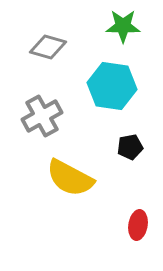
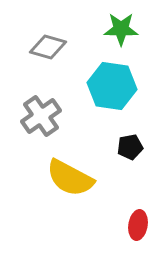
green star: moved 2 px left, 3 px down
gray cross: moved 1 px left; rotated 6 degrees counterclockwise
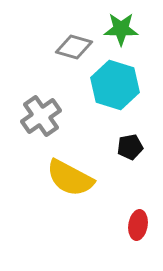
gray diamond: moved 26 px right
cyan hexagon: moved 3 px right, 1 px up; rotated 9 degrees clockwise
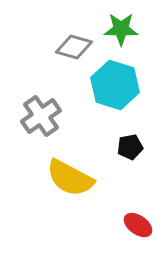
red ellipse: rotated 64 degrees counterclockwise
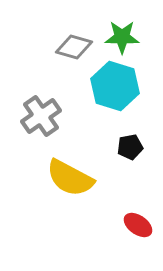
green star: moved 1 px right, 8 px down
cyan hexagon: moved 1 px down
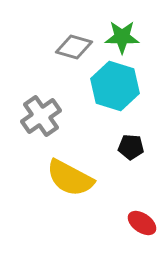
black pentagon: moved 1 px right; rotated 15 degrees clockwise
red ellipse: moved 4 px right, 2 px up
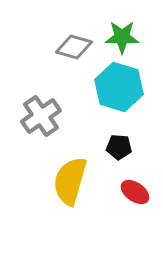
cyan hexagon: moved 4 px right, 1 px down
black pentagon: moved 12 px left
yellow semicircle: moved 3 px down; rotated 78 degrees clockwise
red ellipse: moved 7 px left, 31 px up
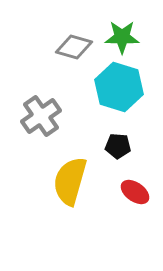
black pentagon: moved 1 px left, 1 px up
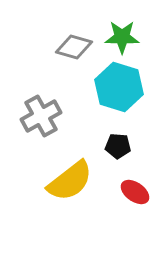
gray cross: rotated 6 degrees clockwise
yellow semicircle: rotated 144 degrees counterclockwise
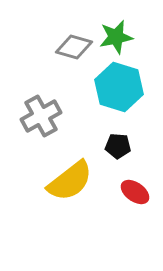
green star: moved 6 px left; rotated 12 degrees counterclockwise
